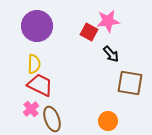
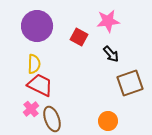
red square: moved 10 px left, 5 px down
brown square: rotated 28 degrees counterclockwise
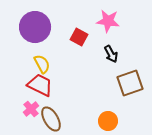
pink star: rotated 15 degrees clockwise
purple circle: moved 2 px left, 1 px down
black arrow: rotated 12 degrees clockwise
yellow semicircle: moved 8 px right; rotated 30 degrees counterclockwise
brown ellipse: moved 1 px left; rotated 10 degrees counterclockwise
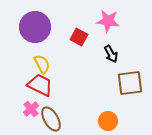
brown square: rotated 12 degrees clockwise
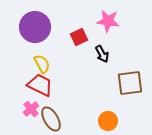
red square: rotated 36 degrees clockwise
black arrow: moved 9 px left
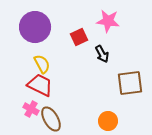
pink cross: rotated 21 degrees counterclockwise
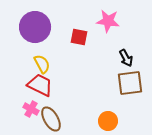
red square: rotated 36 degrees clockwise
black arrow: moved 24 px right, 4 px down
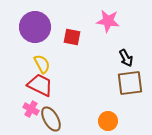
red square: moved 7 px left
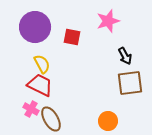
pink star: rotated 25 degrees counterclockwise
black arrow: moved 1 px left, 2 px up
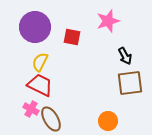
yellow semicircle: moved 2 px left, 2 px up; rotated 126 degrees counterclockwise
